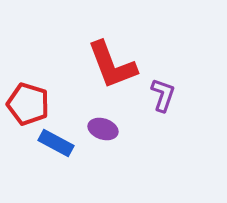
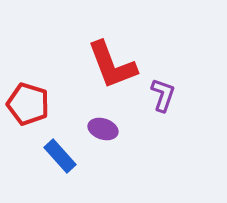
blue rectangle: moved 4 px right, 13 px down; rotated 20 degrees clockwise
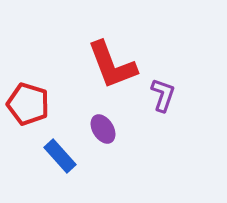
purple ellipse: rotated 40 degrees clockwise
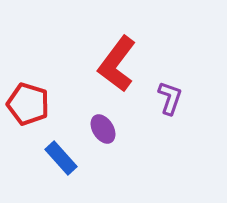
red L-shape: moved 5 px right, 1 px up; rotated 58 degrees clockwise
purple L-shape: moved 7 px right, 3 px down
blue rectangle: moved 1 px right, 2 px down
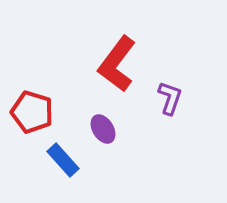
red pentagon: moved 4 px right, 8 px down
blue rectangle: moved 2 px right, 2 px down
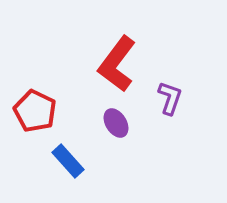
red pentagon: moved 3 px right, 1 px up; rotated 9 degrees clockwise
purple ellipse: moved 13 px right, 6 px up
blue rectangle: moved 5 px right, 1 px down
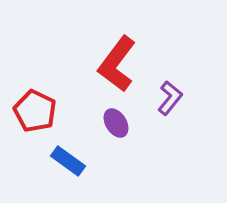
purple L-shape: rotated 20 degrees clockwise
blue rectangle: rotated 12 degrees counterclockwise
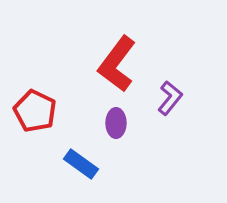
purple ellipse: rotated 32 degrees clockwise
blue rectangle: moved 13 px right, 3 px down
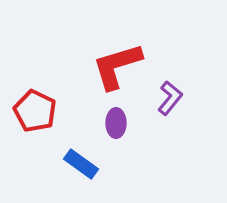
red L-shape: moved 2 px down; rotated 36 degrees clockwise
